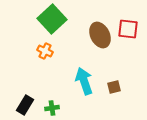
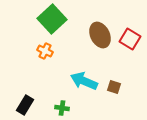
red square: moved 2 px right, 10 px down; rotated 25 degrees clockwise
cyan arrow: rotated 48 degrees counterclockwise
brown square: rotated 32 degrees clockwise
green cross: moved 10 px right; rotated 16 degrees clockwise
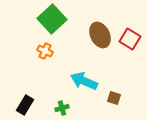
brown square: moved 11 px down
green cross: rotated 24 degrees counterclockwise
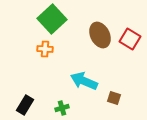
orange cross: moved 2 px up; rotated 21 degrees counterclockwise
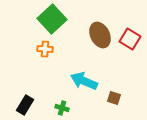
green cross: rotated 32 degrees clockwise
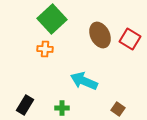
brown square: moved 4 px right, 11 px down; rotated 16 degrees clockwise
green cross: rotated 16 degrees counterclockwise
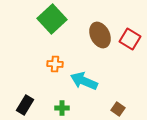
orange cross: moved 10 px right, 15 px down
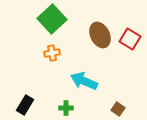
orange cross: moved 3 px left, 11 px up; rotated 14 degrees counterclockwise
green cross: moved 4 px right
